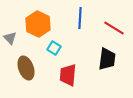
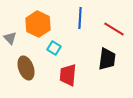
red line: moved 1 px down
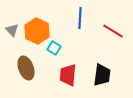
orange hexagon: moved 1 px left, 7 px down
red line: moved 1 px left, 2 px down
gray triangle: moved 2 px right, 8 px up
black trapezoid: moved 5 px left, 16 px down
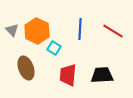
blue line: moved 11 px down
black trapezoid: rotated 100 degrees counterclockwise
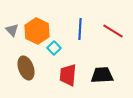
cyan square: rotated 16 degrees clockwise
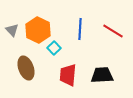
orange hexagon: moved 1 px right, 1 px up
